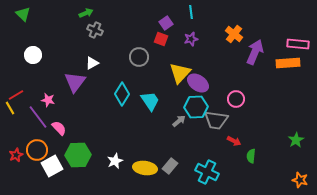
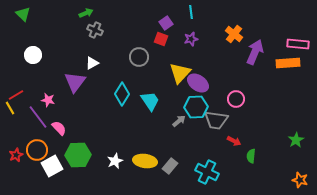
yellow ellipse: moved 7 px up
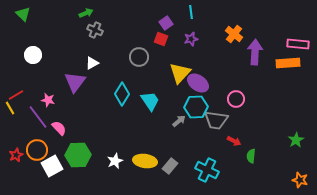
purple arrow: rotated 20 degrees counterclockwise
cyan cross: moved 2 px up
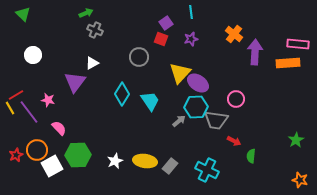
purple line: moved 9 px left, 5 px up
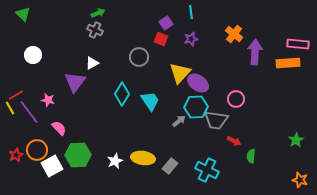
green arrow: moved 12 px right
yellow ellipse: moved 2 px left, 3 px up
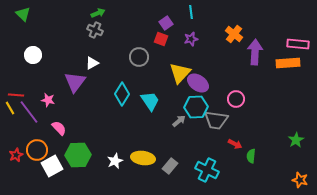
red line: rotated 35 degrees clockwise
red arrow: moved 1 px right, 3 px down
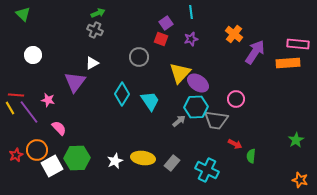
purple arrow: rotated 30 degrees clockwise
green hexagon: moved 1 px left, 3 px down
gray rectangle: moved 2 px right, 3 px up
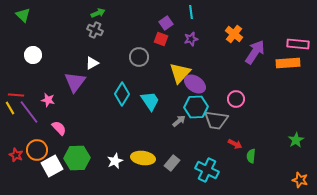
green triangle: moved 1 px down
purple ellipse: moved 3 px left, 1 px down
red star: rotated 24 degrees counterclockwise
